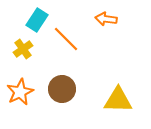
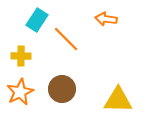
yellow cross: moved 2 px left, 7 px down; rotated 36 degrees clockwise
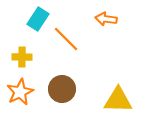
cyan rectangle: moved 1 px right, 1 px up
yellow cross: moved 1 px right, 1 px down
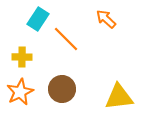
orange arrow: rotated 35 degrees clockwise
yellow triangle: moved 1 px right, 3 px up; rotated 8 degrees counterclockwise
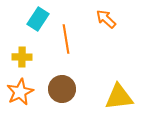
orange line: rotated 36 degrees clockwise
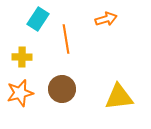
orange arrow: rotated 120 degrees clockwise
orange star: moved 1 px down; rotated 12 degrees clockwise
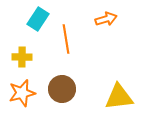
orange star: moved 2 px right
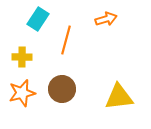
orange line: moved 1 px down; rotated 24 degrees clockwise
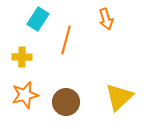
orange arrow: rotated 90 degrees clockwise
brown circle: moved 4 px right, 13 px down
orange star: moved 3 px right, 2 px down
yellow triangle: rotated 36 degrees counterclockwise
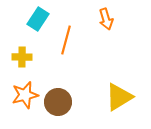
yellow triangle: rotated 12 degrees clockwise
brown circle: moved 8 px left
